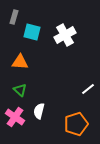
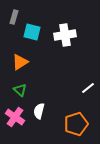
white cross: rotated 20 degrees clockwise
orange triangle: rotated 36 degrees counterclockwise
white line: moved 1 px up
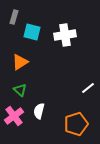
pink cross: moved 1 px left, 1 px up; rotated 18 degrees clockwise
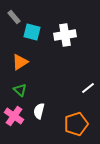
gray rectangle: rotated 56 degrees counterclockwise
pink cross: rotated 18 degrees counterclockwise
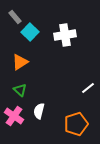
gray rectangle: moved 1 px right
cyan square: moved 2 px left; rotated 30 degrees clockwise
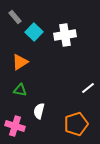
cyan square: moved 4 px right
green triangle: rotated 32 degrees counterclockwise
pink cross: moved 1 px right, 10 px down; rotated 18 degrees counterclockwise
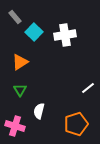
green triangle: rotated 48 degrees clockwise
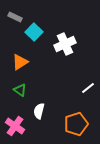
gray rectangle: rotated 24 degrees counterclockwise
white cross: moved 9 px down; rotated 15 degrees counterclockwise
green triangle: rotated 24 degrees counterclockwise
pink cross: rotated 18 degrees clockwise
